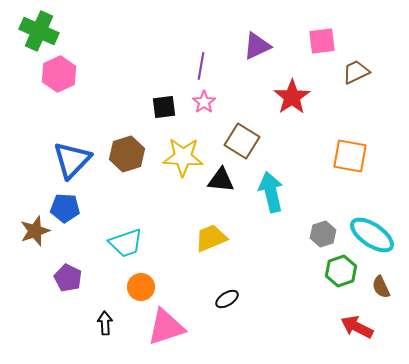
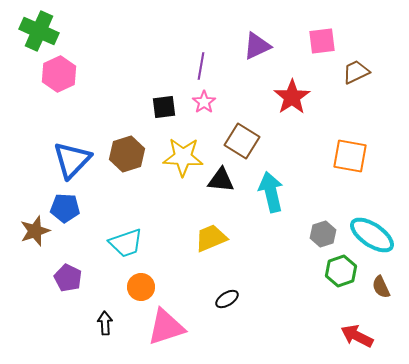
red arrow: moved 9 px down
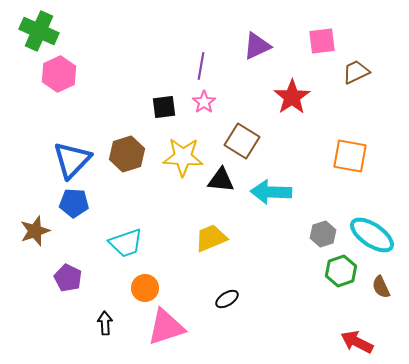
cyan arrow: rotated 75 degrees counterclockwise
blue pentagon: moved 9 px right, 5 px up
orange circle: moved 4 px right, 1 px down
red arrow: moved 6 px down
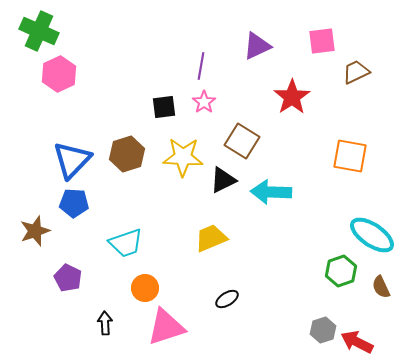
black triangle: moved 2 px right; rotated 32 degrees counterclockwise
gray hexagon: moved 96 px down
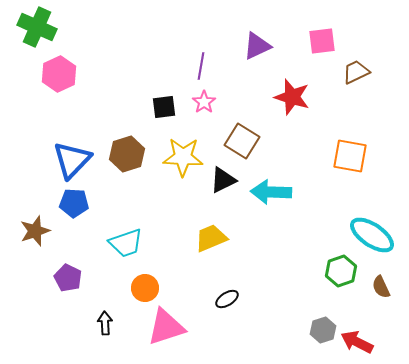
green cross: moved 2 px left, 4 px up
red star: rotated 21 degrees counterclockwise
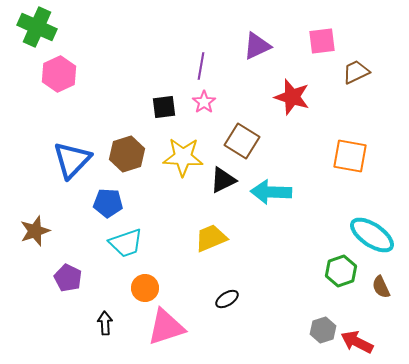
blue pentagon: moved 34 px right
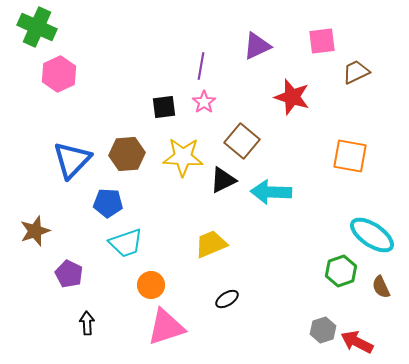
brown square: rotated 8 degrees clockwise
brown hexagon: rotated 12 degrees clockwise
yellow trapezoid: moved 6 px down
purple pentagon: moved 1 px right, 4 px up
orange circle: moved 6 px right, 3 px up
black arrow: moved 18 px left
